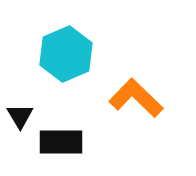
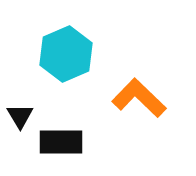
orange L-shape: moved 3 px right
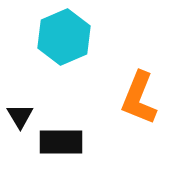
cyan hexagon: moved 2 px left, 17 px up
orange L-shape: rotated 112 degrees counterclockwise
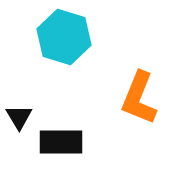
cyan hexagon: rotated 20 degrees counterclockwise
black triangle: moved 1 px left, 1 px down
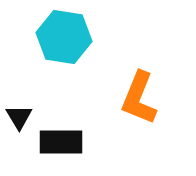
cyan hexagon: rotated 8 degrees counterclockwise
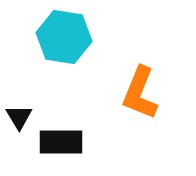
orange L-shape: moved 1 px right, 5 px up
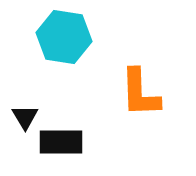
orange L-shape: rotated 24 degrees counterclockwise
black triangle: moved 6 px right
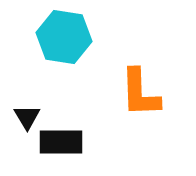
black triangle: moved 2 px right
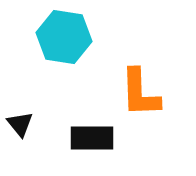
black triangle: moved 7 px left, 7 px down; rotated 8 degrees counterclockwise
black rectangle: moved 31 px right, 4 px up
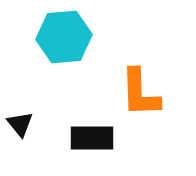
cyan hexagon: rotated 14 degrees counterclockwise
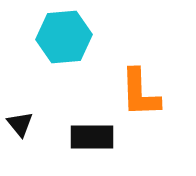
black rectangle: moved 1 px up
